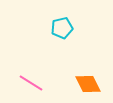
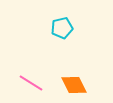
orange diamond: moved 14 px left, 1 px down
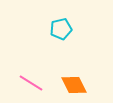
cyan pentagon: moved 1 px left, 1 px down
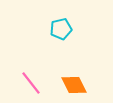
pink line: rotated 20 degrees clockwise
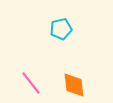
orange diamond: rotated 20 degrees clockwise
